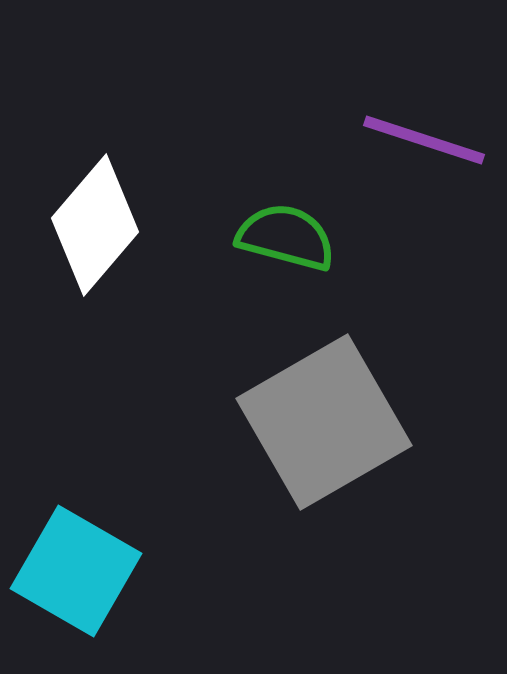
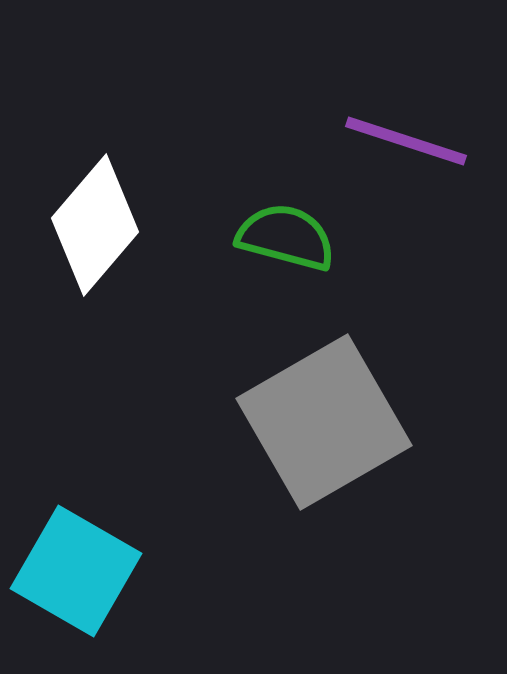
purple line: moved 18 px left, 1 px down
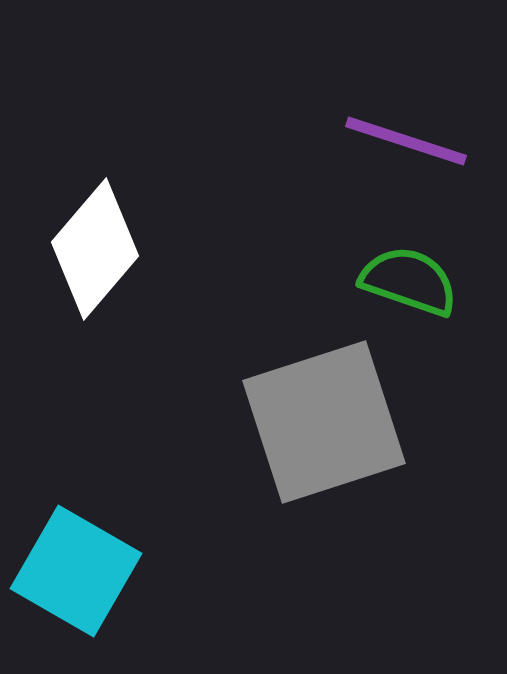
white diamond: moved 24 px down
green semicircle: moved 123 px right, 44 px down; rotated 4 degrees clockwise
gray square: rotated 12 degrees clockwise
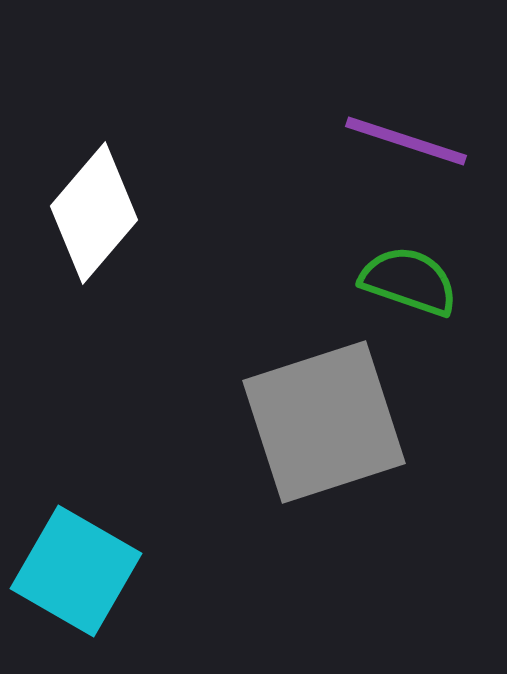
white diamond: moved 1 px left, 36 px up
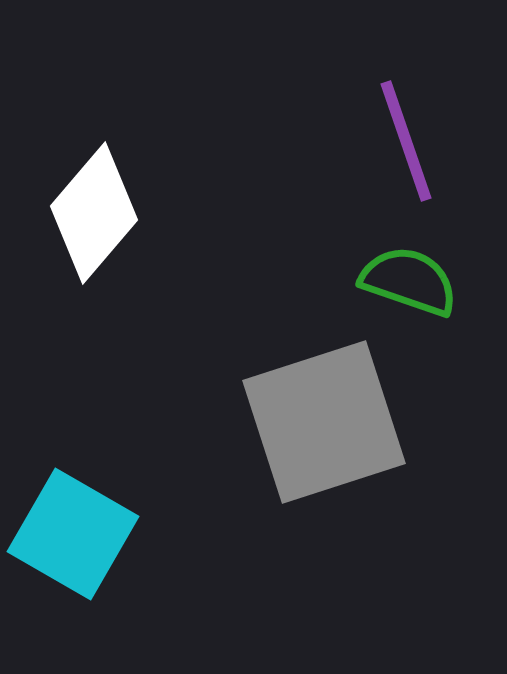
purple line: rotated 53 degrees clockwise
cyan square: moved 3 px left, 37 px up
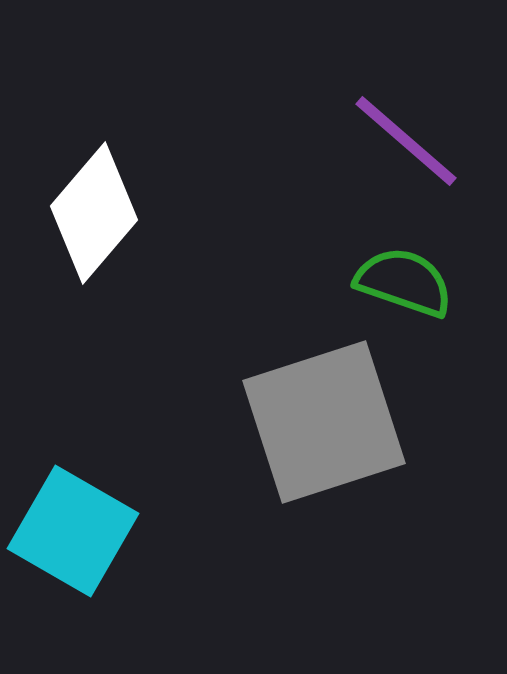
purple line: rotated 30 degrees counterclockwise
green semicircle: moved 5 px left, 1 px down
cyan square: moved 3 px up
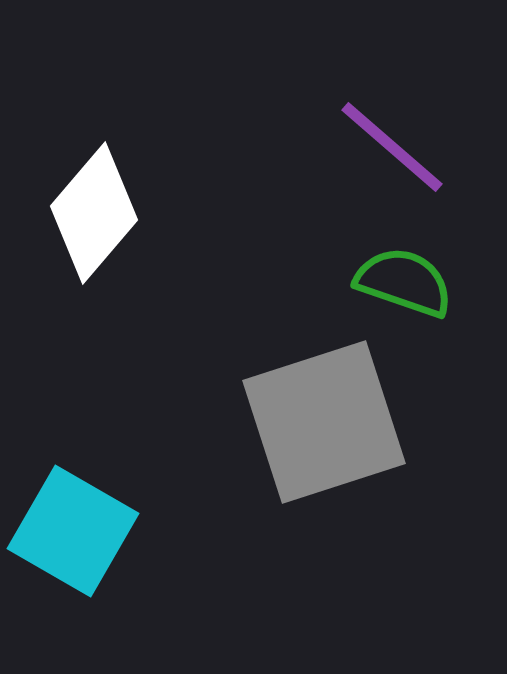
purple line: moved 14 px left, 6 px down
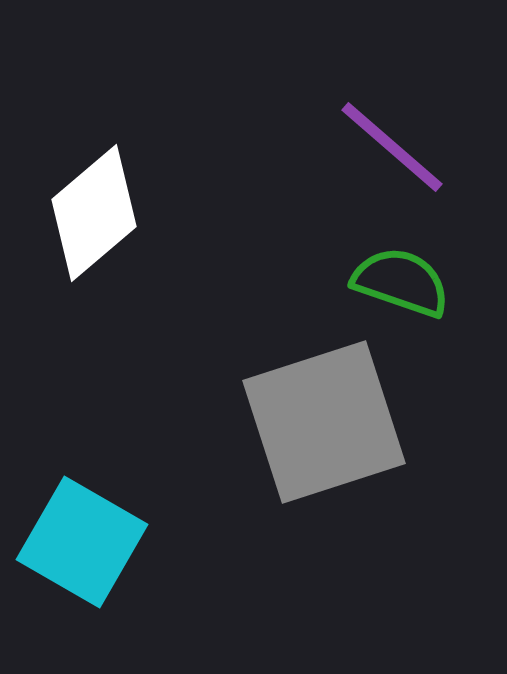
white diamond: rotated 9 degrees clockwise
green semicircle: moved 3 px left
cyan square: moved 9 px right, 11 px down
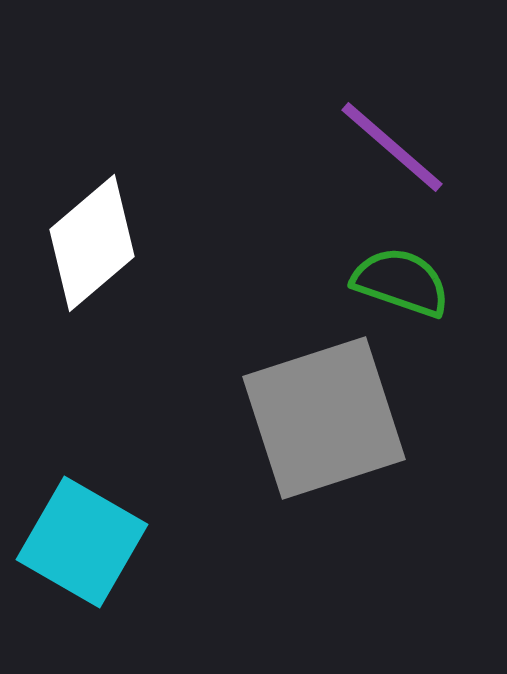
white diamond: moved 2 px left, 30 px down
gray square: moved 4 px up
